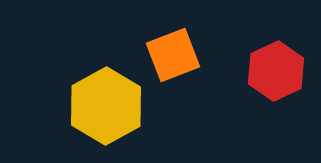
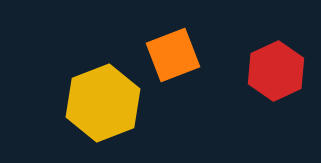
yellow hexagon: moved 3 px left, 3 px up; rotated 8 degrees clockwise
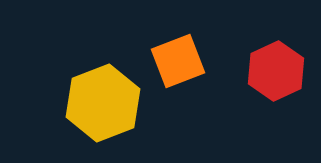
orange square: moved 5 px right, 6 px down
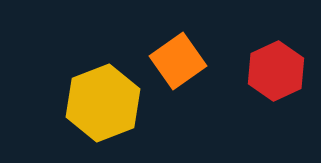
orange square: rotated 14 degrees counterclockwise
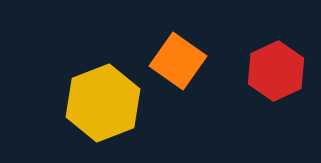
orange square: rotated 20 degrees counterclockwise
